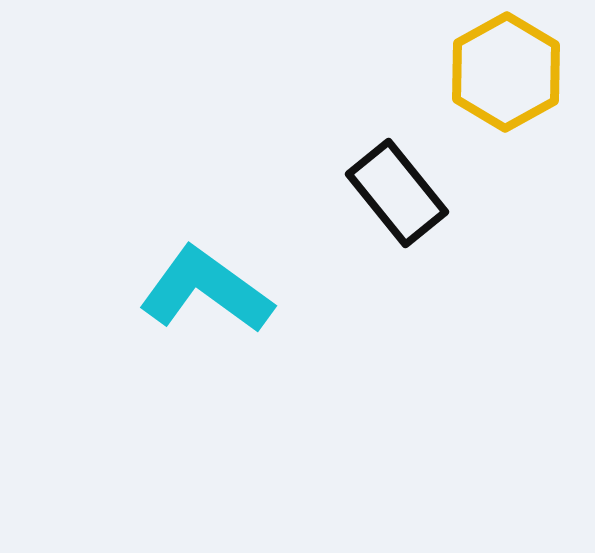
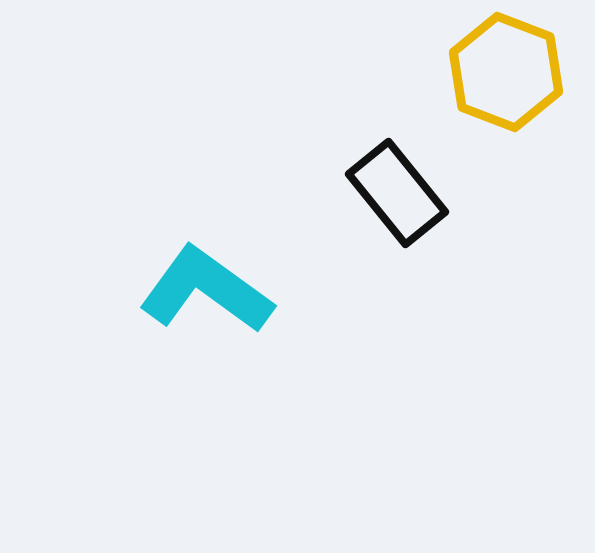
yellow hexagon: rotated 10 degrees counterclockwise
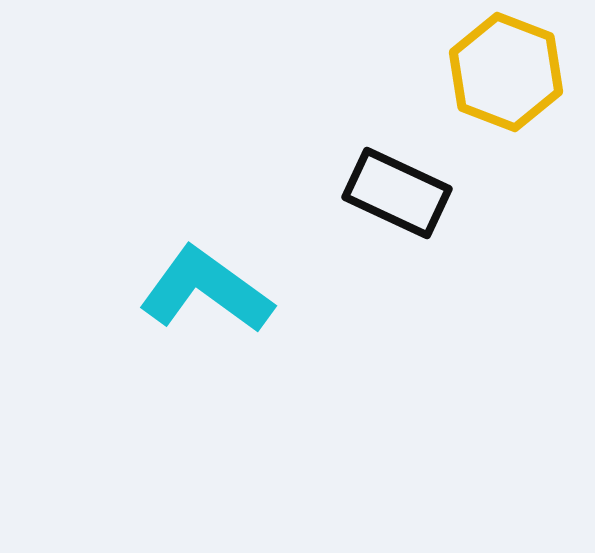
black rectangle: rotated 26 degrees counterclockwise
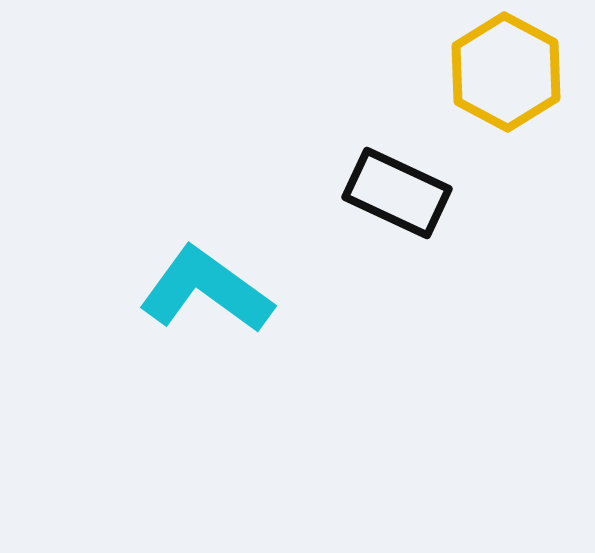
yellow hexagon: rotated 7 degrees clockwise
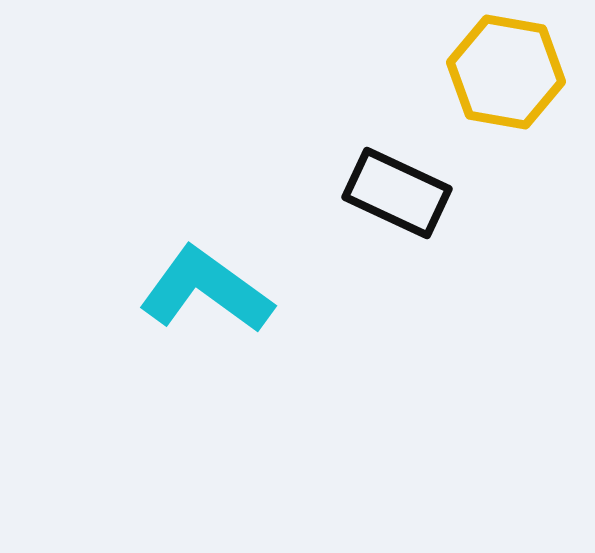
yellow hexagon: rotated 18 degrees counterclockwise
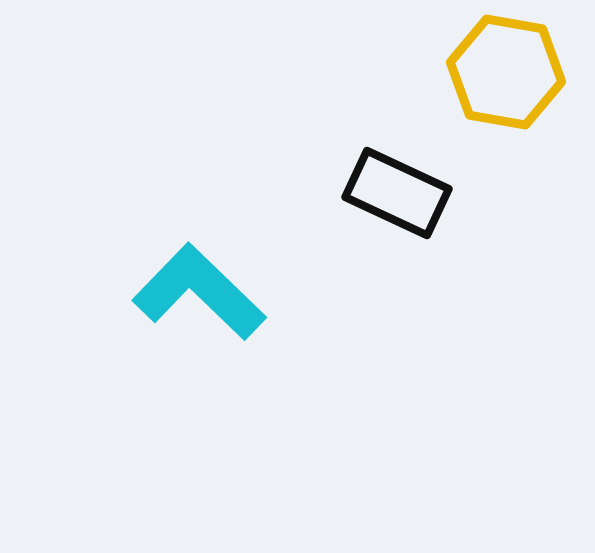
cyan L-shape: moved 7 px left, 2 px down; rotated 8 degrees clockwise
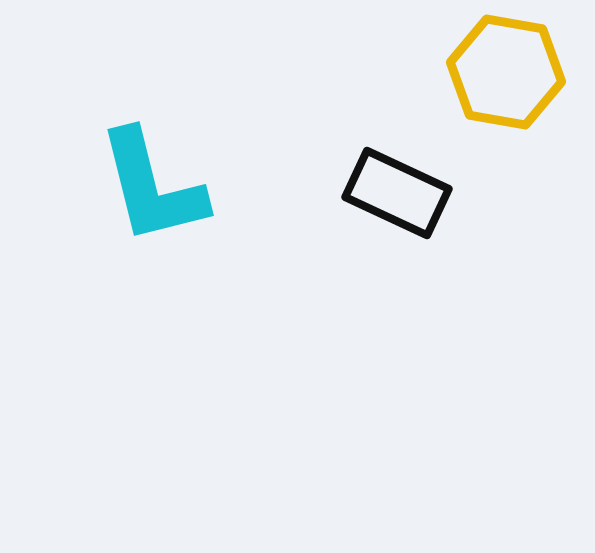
cyan L-shape: moved 47 px left, 105 px up; rotated 148 degrees counterclockwise
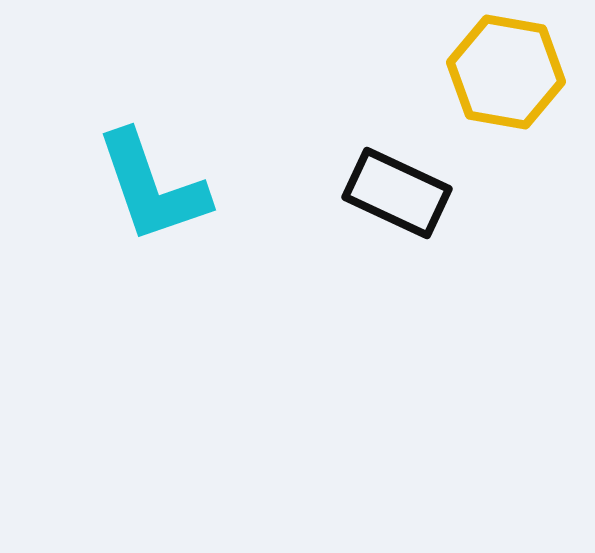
cyan L-shape: rotated 5 degrees counterclockwise
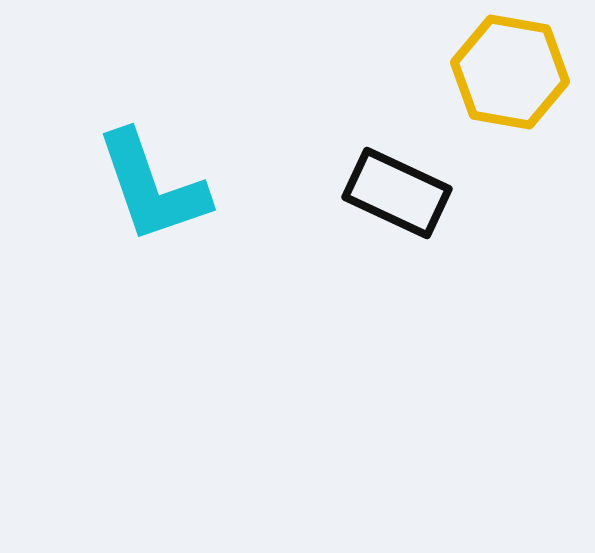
yellow hexagon: moved 4 px right
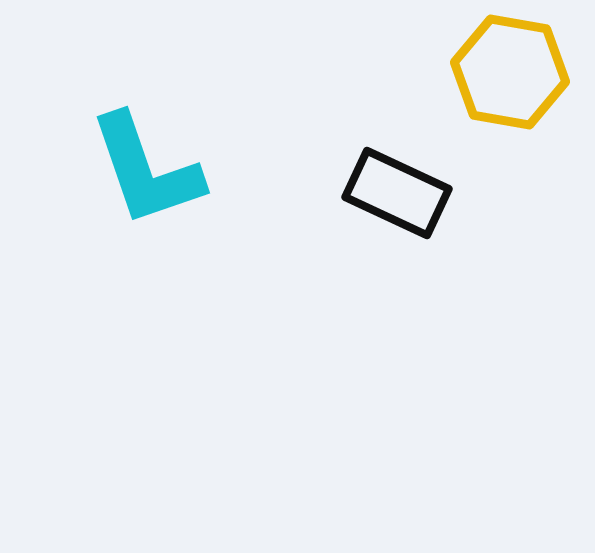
cyan L-shape: moved 6 px left, 17 px up
